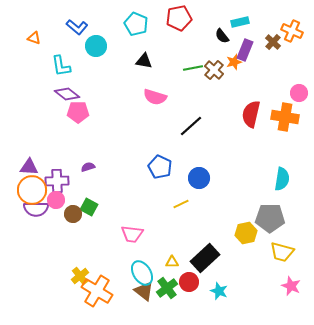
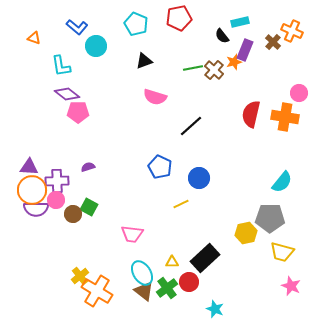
black triangle at (144, 61): rotated 30 degrees counterclockwise
cyan semicircle at (282, 179): moved 3 px down; rotated 30 degrees clockwise
cyan star at (219, 291): moved 4 px left, 18 px down
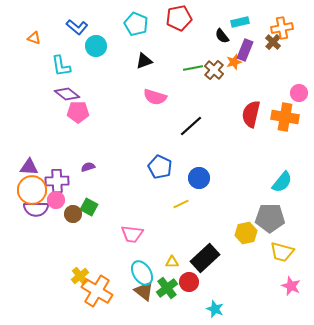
orange cross at (292, 31): moved 10 px left, 3 px up; rotated 35 degrees counterclockwise
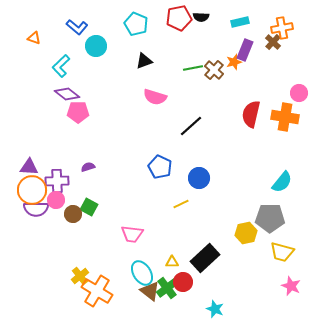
black semicircle at (222, 36): moved 21 px left, 19 px up; rotated 49 degrees counterclockwise
cyan L-shape at (61, 66): rotated 55 degrees clockwise
red circle at (189, 282): moved 6 px left
brown triangle at (144, 291): moved 6 px right
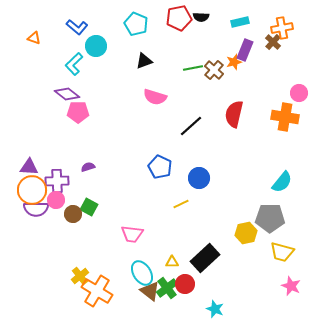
cyan L-shape at (61, 66): moved 13 px right, 2 px up
red semicircle at (251, 114): moved 17 px left
red circle at (183, 282): moved 2 px right, 2 px down
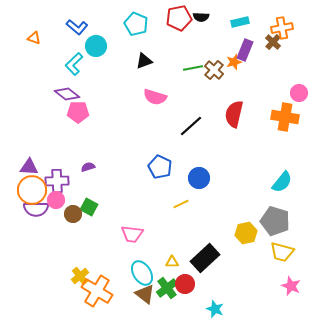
gray pentagon at (270, 218): moved 5 px right, 3 px down; rotated 16 degrees clockwise
brown triangle at (150, 291): moved 5 px left, 3 px down
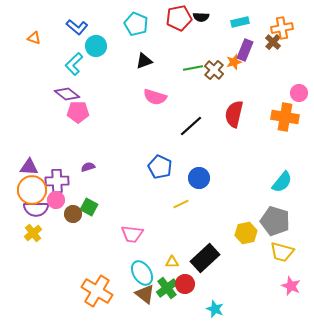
yellow cross at (80, 276): moved 47 px left, 43 px up
